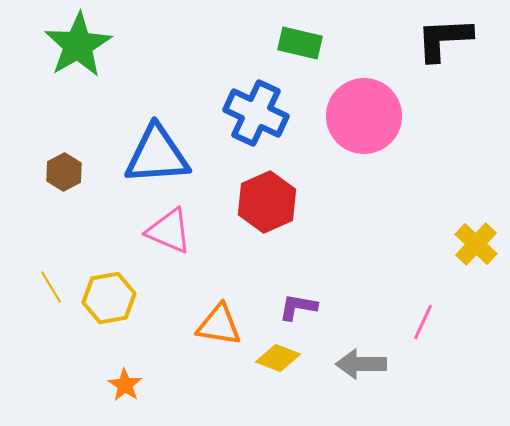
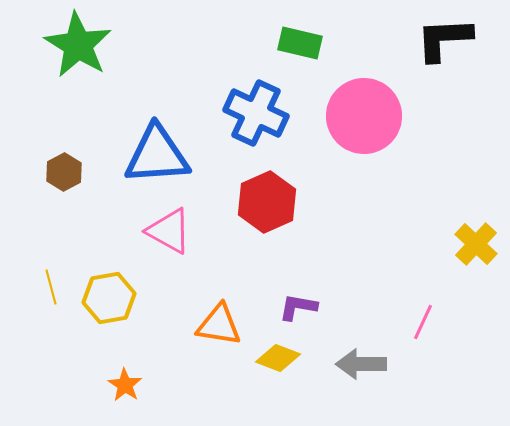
green star: rotated 10 degrees counterclockwise
pink triangle: rotated 6 degrees clockwise
yellow line: rotated 16 degrees clockwise
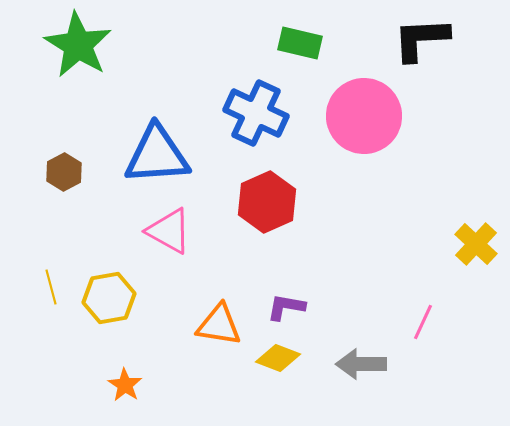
black L-shape: moved 23 px left
purple L-shape: moved 12 px left
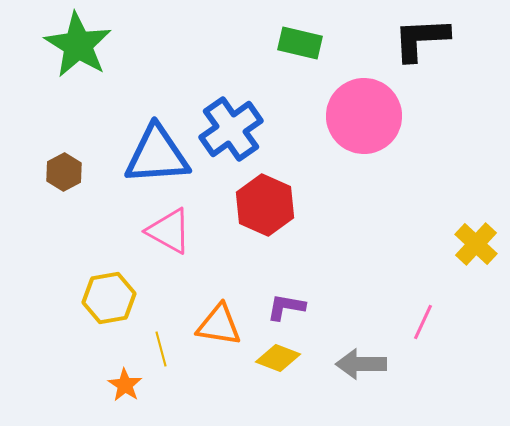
blue cross: moved 25 px left, 16 px down; rotated 30 degrees clockwise
red hexagon: moved 2 px left, 3 px down; rotated 12 degrees counterclockwise
yellow line: moved 110 px right, 62 px down
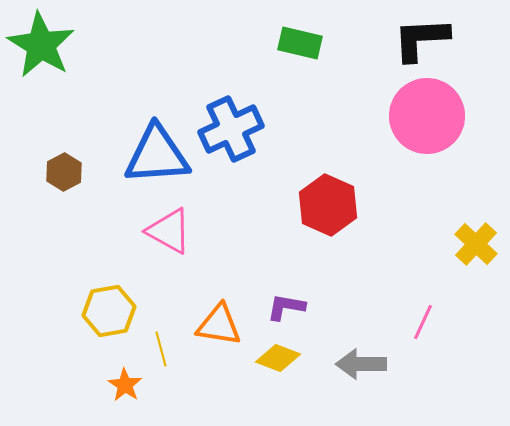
green star: moved 37 px left
pink circle: moved 63 px right
blue cross: rotated 10 degrees clockwise
red hexagon: moved 63 px right
yellow hexagon: moved 13 px down
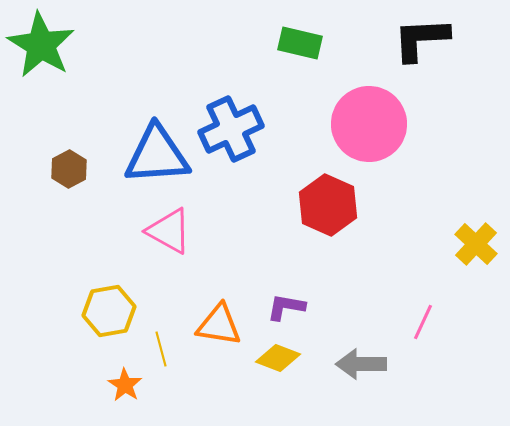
pink circle: moved 58 px left, 8 px down
brown hexagon: moved 5 px right, 3 px up
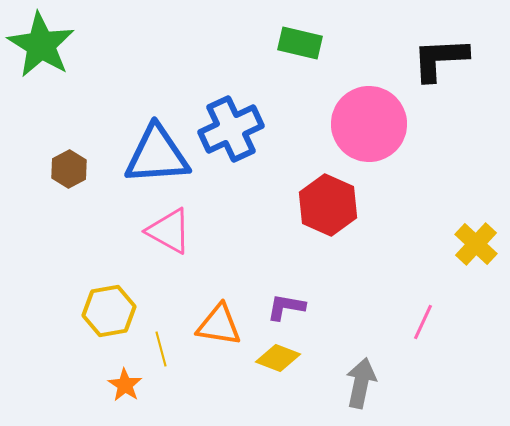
black L-shape: moved 19 px right, 20 px down
gray arrow: moved 19 px down; rotated 102 degrees clockwise
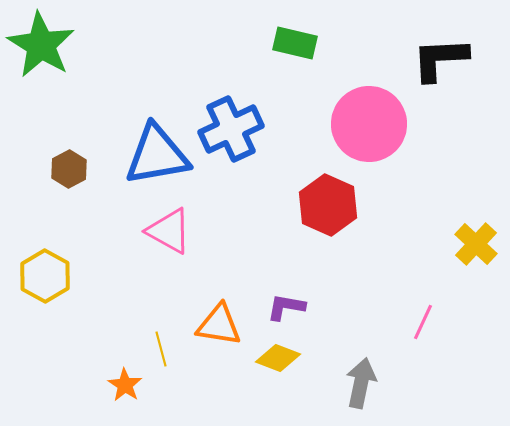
green rectangle: moved 5 px left
blue triangle: rotated 6 degrees counterclockwise
yellow hexagon: moved 64 px left, 35 px up; rotated 21 degrees counterclockwise
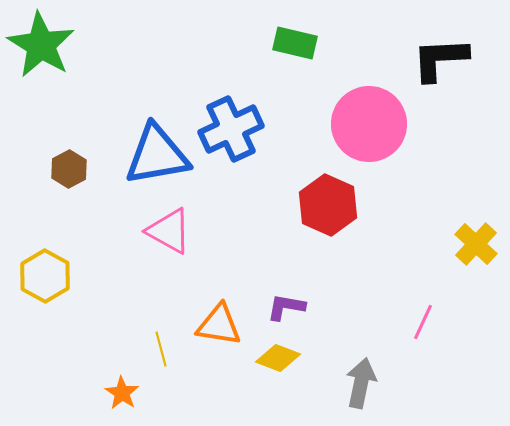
orange star: moved 3 px left, 8 px down
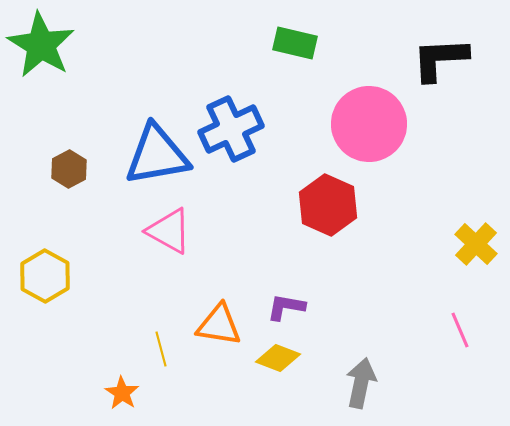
pink line: moved 37 px right, 8 px down; rotated 48 degrees counterclockwise
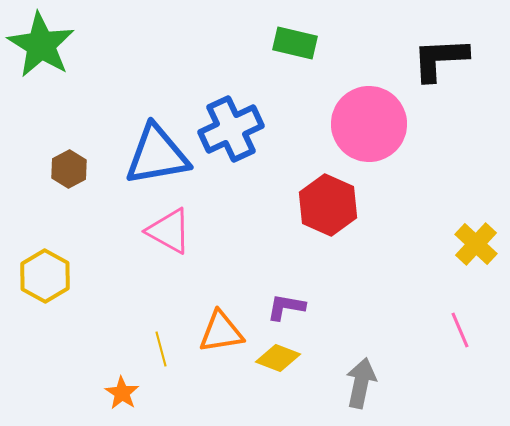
orange triangle: moved 2 px right, 7 px down; rotated 18 degrees counterclockwise
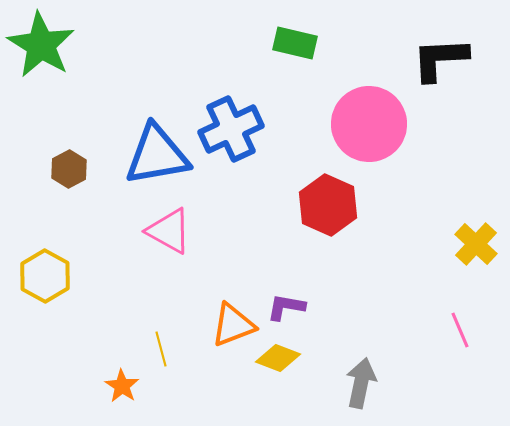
orange triangle: moved 12 px right, 7 px up; rotated 12 degrees counterclockwise
orange star: moved 7 px up
